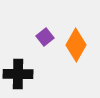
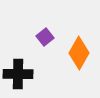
orange diamond: moved 3 px right, 8 px down
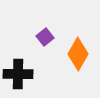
orange diamond: moved 1 px left, 1 px down
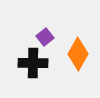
black cross: moved 15 px right, 11 px up
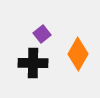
purple square: moved 3 px left, 3 px up
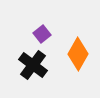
black cross: moved 2 px down; rotated 36 degrees clockwise
